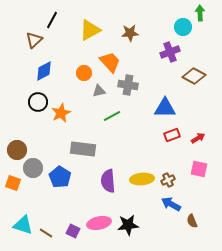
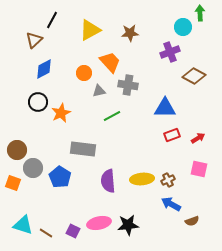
blue diamond: moved 2 px up
brown semicircle: rotated 88 degrees counterclockwise
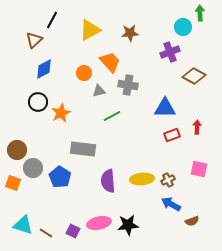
red arrow: moved 1 px left, 11 px up; rotated 56 degrees counterclockwise
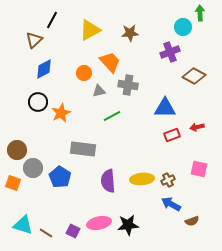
red arrow: rotated 104 degrees counterclockwise
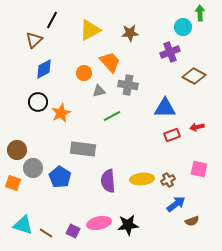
blue arrow: moved 5 px right; rotated 114 degrees clockwise
